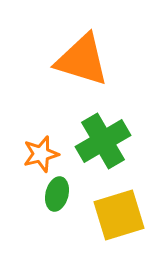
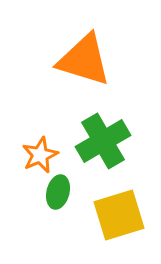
orange triangle: moved 2 px right
orange star: moved 1 px left, 1 px down; rotated 9 degrees counterclockwise
green ellipse: moved 1 px right, 2 px up
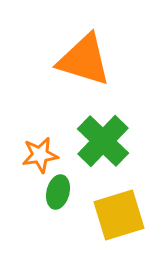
green cross: rotated 16 degrees counterclockwise
orange star: rotated 15 degrees clockwise
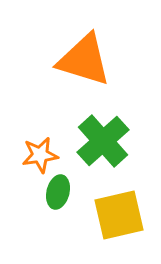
green cross: rotated 4 degrees clockwise
yellow square: rotated 4 degrees clockwise
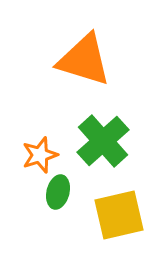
orange star: rotated 9 degrees counterclockwise
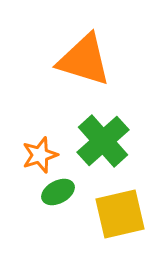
green ellipse: rotated 48 degrees clockwise
yellow square: moved 1 px right, 1 px up
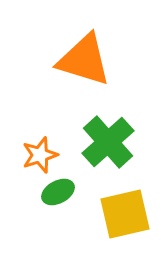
green cross: moved 5 px right, 1 px down
yellow square: moved 5 px right
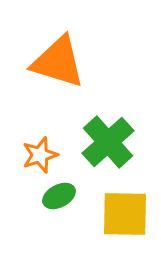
orange triangle: moved 26 px left, 2 px down
green ellipse: moved 1 px right, 4 px down
yellow square: rotated 14 degrees clockwise
